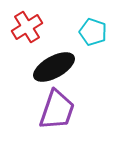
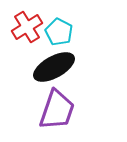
cyan pentagon: moved 34 px left; rotated 8 degrees clockwise
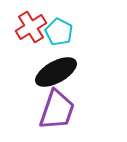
red cross: moved 4 px right
black ellipse: moved 2 px right, 5 px down
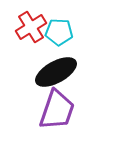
cyan pentagon: rotated 24 degrees counterclockwise
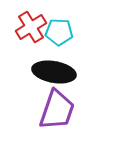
black ellipse: moved 2 px left; rotated 39 degrees clockwise
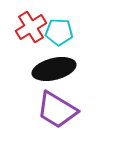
black ellipse: moved 3 px up; rotated 24 degrees counterclockwise
purple trapezoid: rotated 102 degrees clockwise
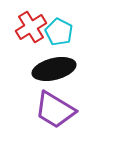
cyan pentagon: rotated 24 degrees clockwise
purple trapezoid: moved 2 px left
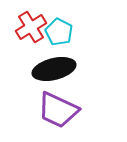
purple trapezoid: moved 3 px right; rotated 6 degrees counterclockwise
